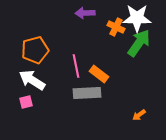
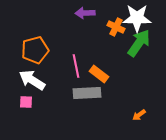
pink square: rotated 16 degrees clockwise
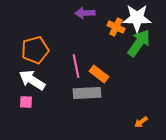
orange arrow: moved 2 px right, 7 px down
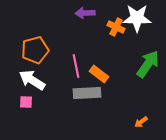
green arrow: moved 9 px right, 21 px down
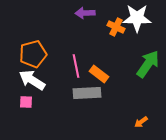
orange pentagon: moved 2 px left, 4 px down
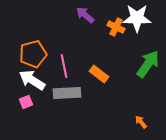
purple arrow: moved 2 px down; rotated 42 degrees clockwise
pink line: moved 12 px left
gray rectangle: moved 20 px left
pink square: rotated 24 degrees counterclockwise
orange arrow: rotated 88 degrees clockwise
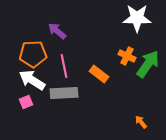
purple arrow: moved 28 px left, 16 px down
orange cross: moved 11 px right, 29 px down
orange pentagon: rotated 12 degrees clockwise
gray rectangle: moved 3 px left
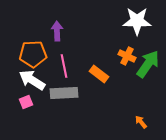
white star: moved 3 px down
purple arrow: rotated 48 degrees clockwise
